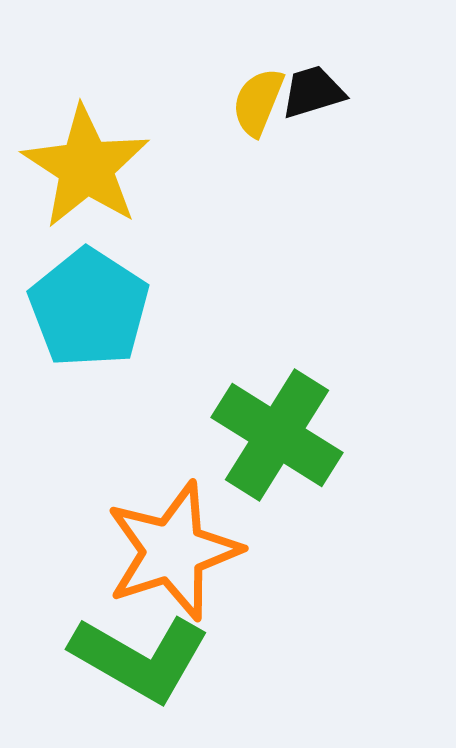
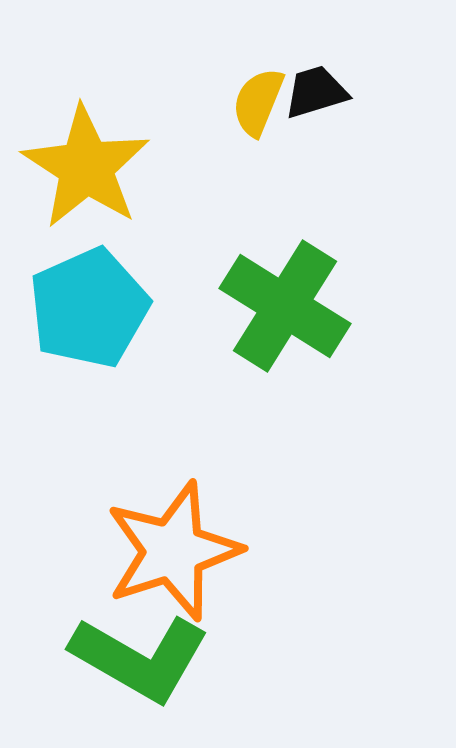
black trapezoid: moved 3 px right
cyan pentagon: rotated 15 degrees clockwise
green cross: moved 8 px right, 129 px up
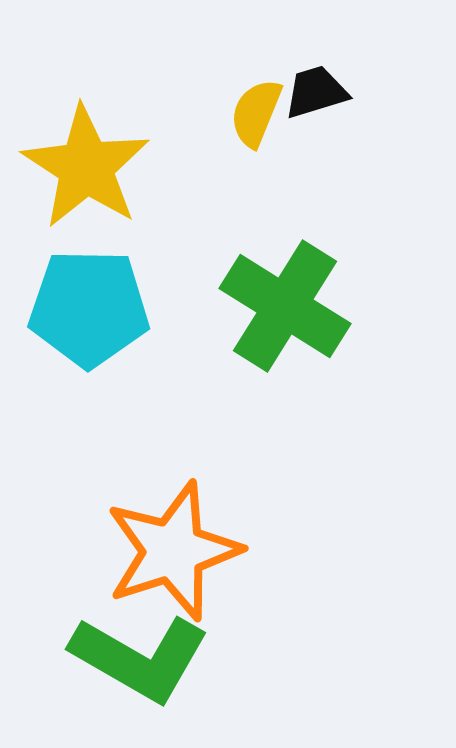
yellow semicircle: moved 2 px left, 11 px down
cyan pentagon: rotated 25 degrees clockwise
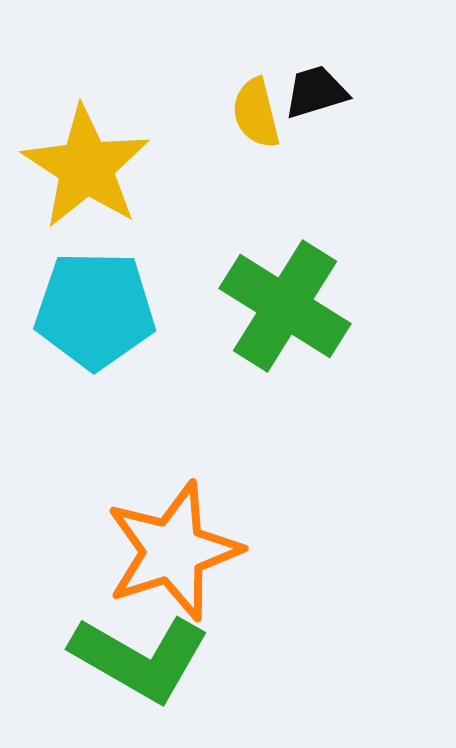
yellow semicircle: rotated 36 degrees counterclockwise
cyan pentagon: moved 6 px right, 2 px down
